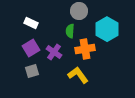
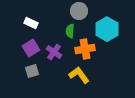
yellow L-shape: moved 1 px right
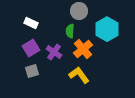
orange cross: moved 2 px left; rotated 30 degrees counterclockwise
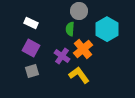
green semicircle: moved 2 px up
purple square: rotated 30 degrees counterclockwise
purple cross: moved 8 px right, 4 px down
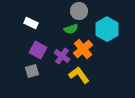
green semicircle: moved 1 px right; rotated 112 degrees counterclockwise
purple square: moved 7 px right, 2 px down
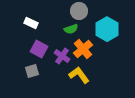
purple square: moved 1 px right, 1 px up
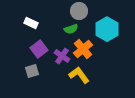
purple square: rotated 24 degrees clockwise
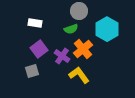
white rectangle: moved 4 px right; rotated 16 degrees counterclockwise
